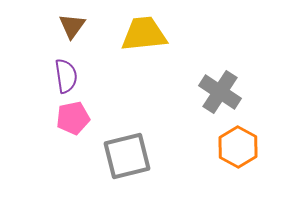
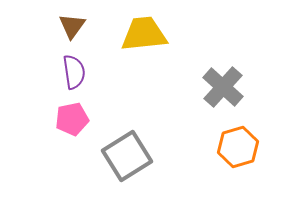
purple semicircle: moved 8 px right, 4 px up
gray cross: moved 3 px right, 5 px up; rotated 9 degrees clockwise
pink pentagon: moved 1 px left, 1 px down
orange hexagon: rotated 15 degrees clockwise
gray square: rotated 18 degrees counterclockwise
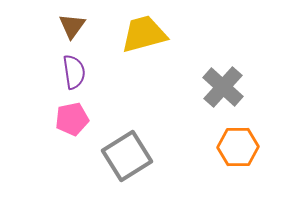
yellow trapezoid: rotated 9 degrees counterclockwise
orange hexagon: rotated 15 degrees clockwise
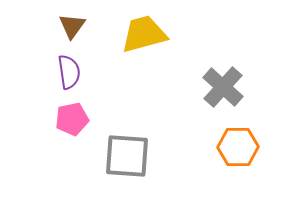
purple semicircle: moved 5 px left
gray square: rotated 36 degrees clockwise
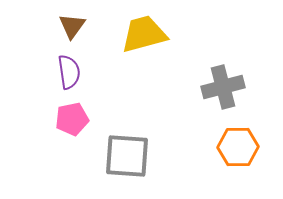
gray cross: rotated 33 degrees clockwise
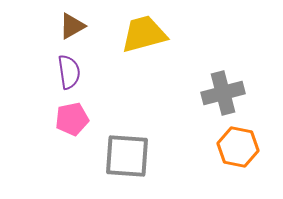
brown triangle: rotated 24 degrees clockwise
gray cross: moved 6 px down
orange hexagon: rotated 12 degrees clockwise
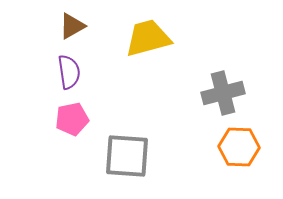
yellow trapezoid: moved 4 px right, 4 px down
orange hexagon: moved 1 px right; rotated 9 degrees counterclockwise
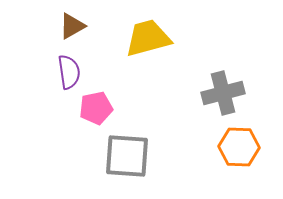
pink pentagon: moved 24 px right, 11 px up
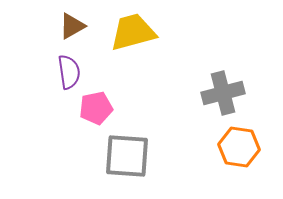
yellow trapezoid: moved 15 px left, 6 px up
orange hexagon: rotated 6 degrees clockwise
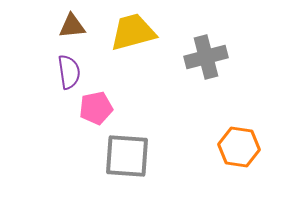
brown triangle: rotated 24 degrees clockwise
gray cross: moved 17 px left, 36 px up
